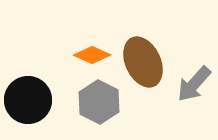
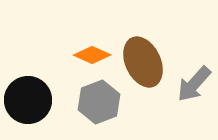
gray hexagon: rotated 12 degrees clockwise
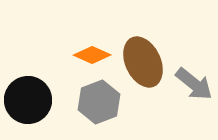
gray arrow: rotated 93 degrees counterclockwise
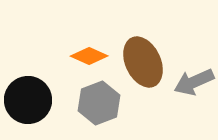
orange diamond: moved 3 px left, 1 px down
gray arrow: moved 2 px up; rotated 117 degrees clockwise
gray hexagon: moved 1 px down
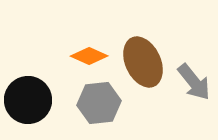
gray arrow: rotated 105 degrees counterclockwise
gray hexagon: rotated 15 degrees clockwise
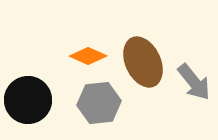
orange diamond: moved 1 px left
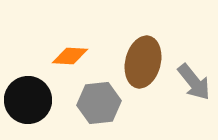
orange diamond: moved 18 px left; rotated 21 degrees counterclockwise
brown ellipse: rotated 39 degrees clockwise
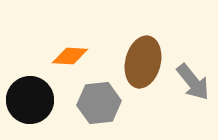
gray arrow: moved 1 px left
black circle: moved 2 px right
